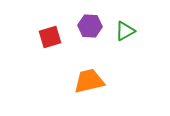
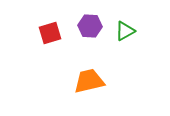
red square: moved 4 px up
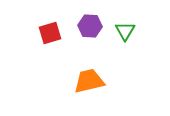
green triangle: rotated 30 degrees counterclockwise
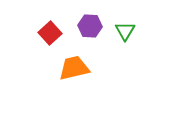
red square: rotated 25 degrees counterclockwise
orange trapezoid: moved 15 px left, 13 px up
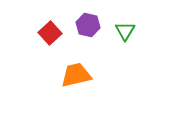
purple hexagon: moved 2 px left, 1 px up; rotated 10 degrees clockwise
orange trapezoid: moved 2 px right, 7 px down
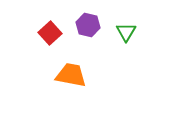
green triangle: moved 1 px right, 1 px down
orange trapezoid: moved 5 px left; rotated 24 degrees clockwise
